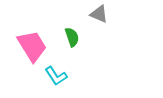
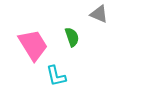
pink trapezoid: moved 1 px right, 1 px up
cyan L-shape: rotated 20 degrees clockwise
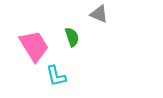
pink trapezoid: moved 1 px right, 1 px down
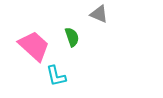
pink trapezoid: rotated 16 degrees counterclockwise
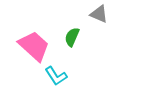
green semicircle: rotated 138 degrees counterclockwise
cyan L-shape: rotated 20 degrees counterclockwise
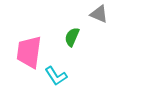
pink trapezoid: moved 5 px left, 6 px down; rotated 124 degrees counterclockwise
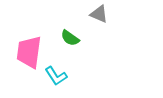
green semicircle: moved 2 px left, 1 px down; rotated 78 degrees counterclockwise
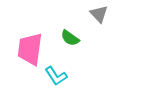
gray triangle: rotated 24 degrees clockwise
pink trapezoid: moved 1 px right, 3 px up
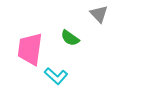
cyan L-shape: rotated 15 degrees counterclockwise
